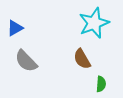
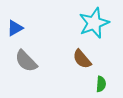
brown semicircle: rotated 10 degrees counterclockwise
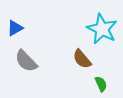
cyan star: moved 8 px right, 6 px down; rotated 24 degrees counterclockwise
green semicircle: rotated 28 degrees counterclockwise
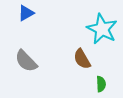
blue triangle: moved 11 px right, 15 px up
brown semicircle: rotated 10 degrees clockwise
green semicircle: rotated 21 degrees clockwise
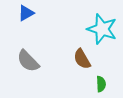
cyan star: rotated 8 degrees counterclockwise
gray semicircle: moved 2 px right
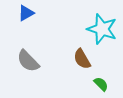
green semicircle: rotated 42 degrees counterclockwise
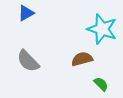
brown semicircle: rotated 105 degrees clockwise
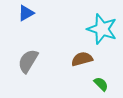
gray semicircle: rotated 75 degrees clockwise
